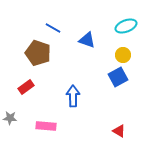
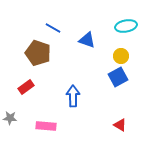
cyan ellipse: rotated 10 degrees clockwise
yellow circle: moved 2 px left, 1 px down
red triangle: moved 1 px right, 6 px up
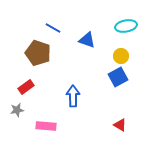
gray star: moved 7 px right, 8 px up; rotated 16 degrees counterclockwise
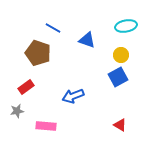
yellow circle: moved 1 px up
blue arrow: rotated 110 degrees counterclockwise
gray star: moved 1 px down
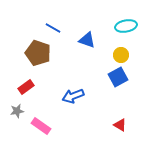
pink rectangle: moved 5 px left; rotated 30 degrees clockwise
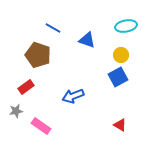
brown pentagon: moved 2 px down
gray star: moved 1 px left
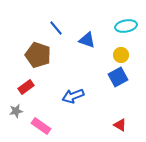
blue line: moved 3 px right; rotated 21 degrees clockwise
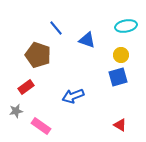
blue square: rotated 12 degrees clockwise
